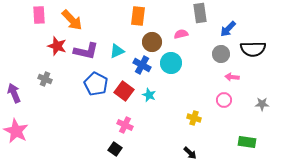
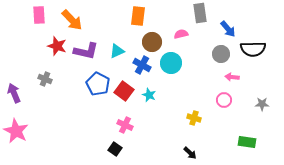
blue arrow: rotated 84 degrees counterclockwise
blue pentagon: moved 2 px right
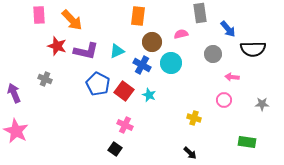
gray circle: moved 8 px left
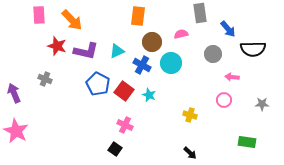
yellow cross: moved 4 px left, 3 px up
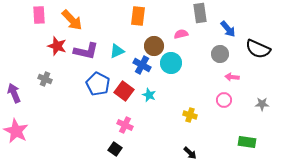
brown circle: moved 2 px right, 4 px down
black semicircle: moved 5 px right; rotated 25 degrees clockwise
gray circle: moved 7 px right
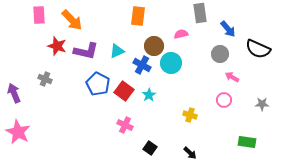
pink arrow: rotated 24 degrees clockwise
cyan star: rotated 16 degrees clockwise
pink star: moved 2 px right, 1 px down
black square: moved 35 px right, 1 px up
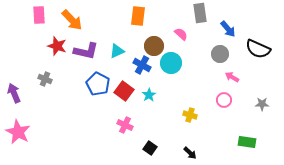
pink semicircle: rotated 56 degrees clockwise
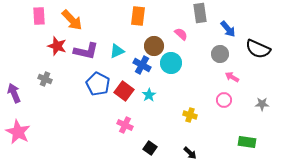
pink rectangle: moved 1 px down
